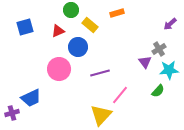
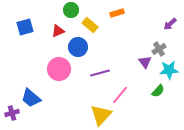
blue trapezoid: rotated 65 degrees clockwise
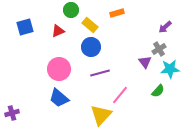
purple arrow: moved 5 px left, 3 px down
blue circle: moved 13 px right
cyan star: moved 1 px right, 1 px up
blue trapezoid: moved 28 px right
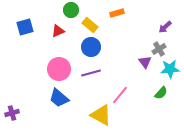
purple line: moved 9 px left
green semicircle: moved 3 px right, 2 px down
yellow triangle: rotated 45 degrees counterclockwise
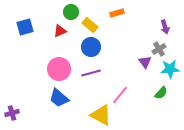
green circle: moved 2 px down
purple arrow: rotated 64 degrees counterclockwise
red triangle: moved 2 px right
